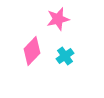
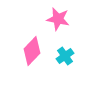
pink star: rotated 25 degrees clockwise
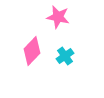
pink star: moved 2 px up
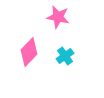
pink diamond: moved 3 px left, 1 px down
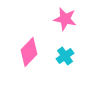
pink star: moved 7 px right, 2 px down
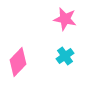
pink diamond: moved 11 px left, 10 px down
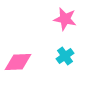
pink diamond: rotated 44 degrees clockwise
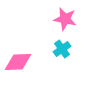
cyan cross: moved 3 px left, 7 px up
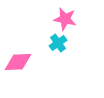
cyan cross: moved 4 px left, 6 px up
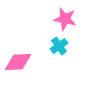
cyan cross: moved 1 px right, 3 px down
